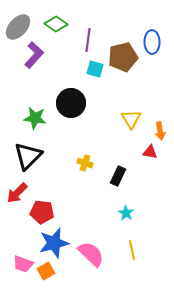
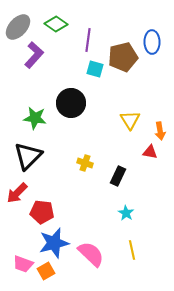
yellow triangle: moved 1 px left, 1 px down
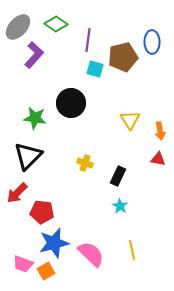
red triangle: moved 8 px right, 7 px down
cyan star: moved 6 px left, 7 px up
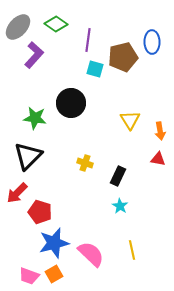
red pentagon: moved 2 px left; rotated 10 degrees clockwise
pink trapezoid: moved 6 px right, 12 px down
orange square: moved 8 px right, 3 px down
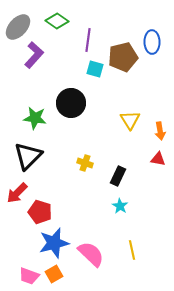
green diamond: moved 1 px right, 3 px up
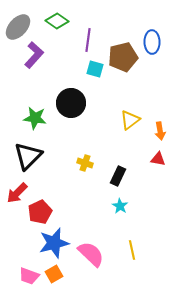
yellow triangle: rotated 25 degrees clockwise
red pentagon: rotated 30 degrees clockwise
